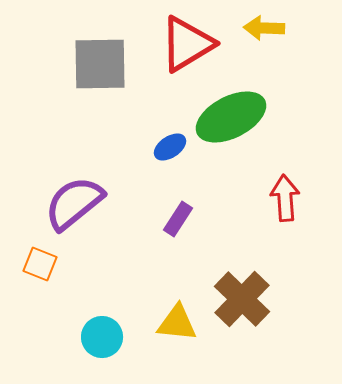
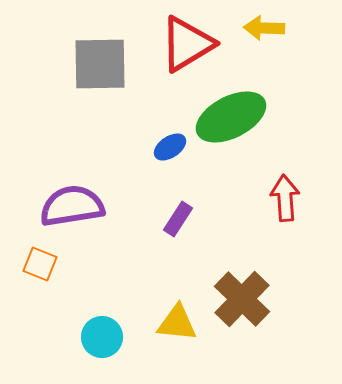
purple semicircle: moved 2 px left, 3 px down; rotated 30 degrees clockwise
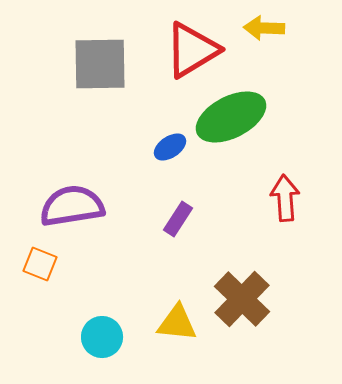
red triangle: moved 5 px right, 6 px down
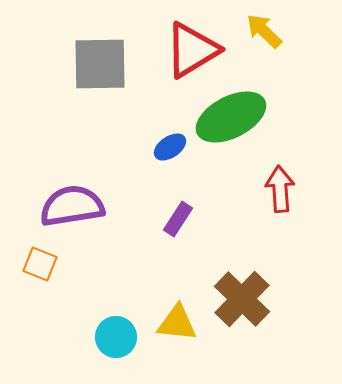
yellow arrow: moved 3 px down; rotated 42 degrees clockwise
red arrow: moved 5 px left, 9 px up
cyan circle: moved 14 px right
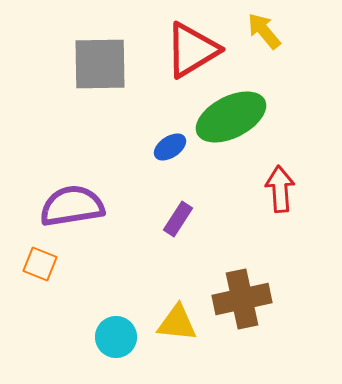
yellow arrow: rotated 6 degrees clockwise
brown cross: rotated 34 degrees clockwise
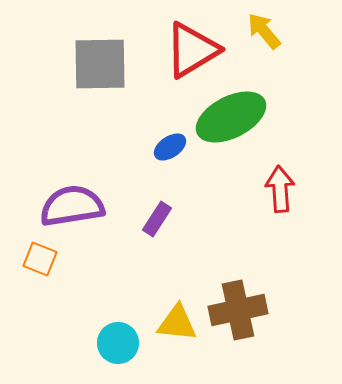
purple rectangle: moved 21 px left
orange square: moved 5 px up
brown cross: moved 4 px left, 11 px down
cyan circle: moved 2 px right, 6 px down
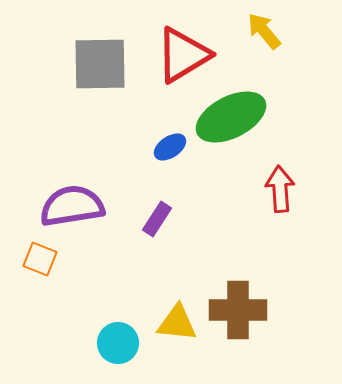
red triangle: moved 9 px left, 5 px down
brown cross: rotated 12 degrees clockwise
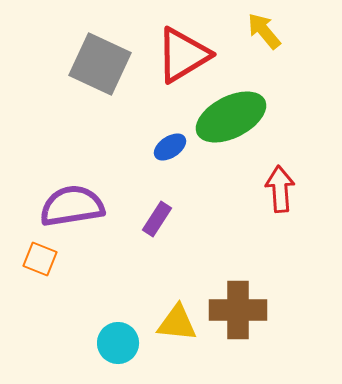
gray square: rotated 26 degrees clockwise
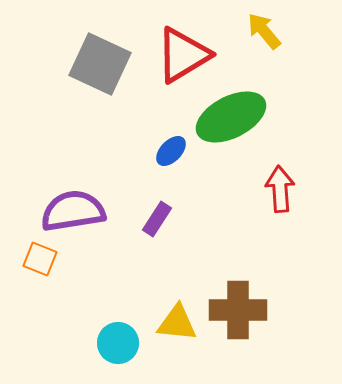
blue ellipse: moved 1 px right, 4 px down; rotated 12 degrees counterclockwise
purple semicircle: moved 1 px right, 5 px down
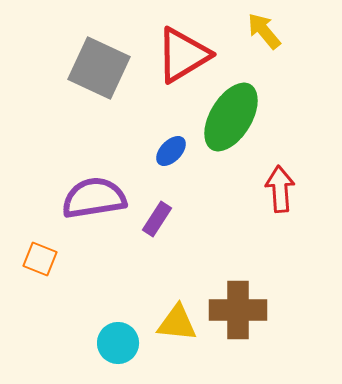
gray square: moved 1 px left, 4 px down
green ellipse: rotated 32 degrees counterclockwise
purple semicircle: moved 21 px right, 13 px up
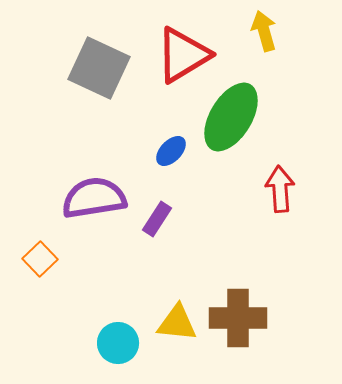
yellow arrow: rotated 24 degrees clockwise
orange square: rotated 24 degrees clockwise
brown cross: moved 8 px down
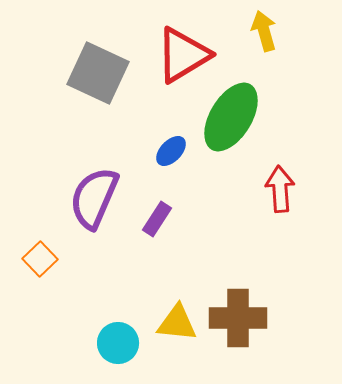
gray square: moved 1 px left, 5 px down
purple semicircle: rotated 58 degrees counterclockwise
